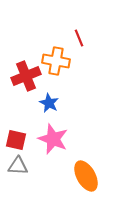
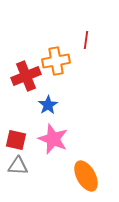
red line: moved 7 px right, 2 px down; rotated 30 degrees clockwise
orange cross: rotated 20 degrees counterclockwise
blue star: moved 1 px left, 2 px down; rotated 12 degrees clockwise
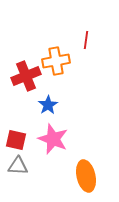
orange ellipse: rotated 16 degrees clockwise
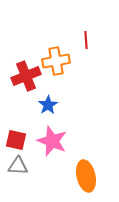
red line: rotated 12 degrees counterclockwise
pink star: moved 1 px left, 2 px down
